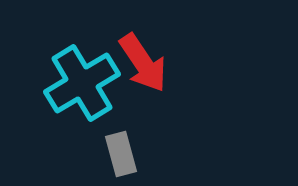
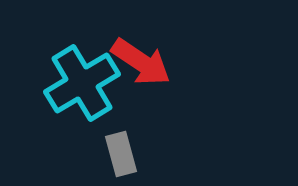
red arrow: moved 2 px left, 1 px up; rotated 22 degrees counterclockwise
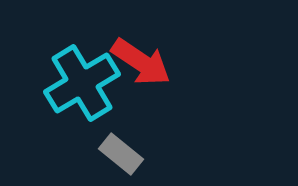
gray rectangle: rotated 36 degrees counterclockwise
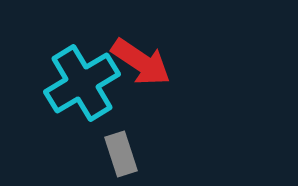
gray rectangle: rotated 33 degrees clockwise
